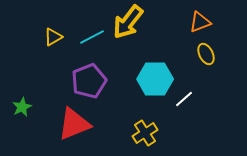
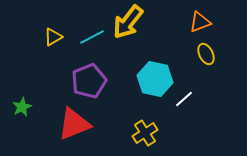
cyan hexagon: rotated 12 degrees clockwise
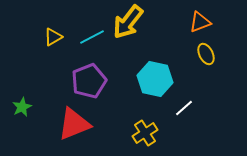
white line: moved 9 px down
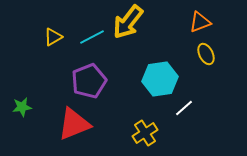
cyan hexagon: moved 5 px right; rotated 20 degrees counterclockwise
green star: rotated 18 degrees clockwise
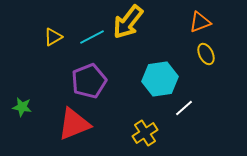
green star: rotated 18 degrees clockwise
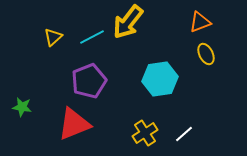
yellow triangle: rotated 12 degrees counterclockwise
white line: moved 26 px down
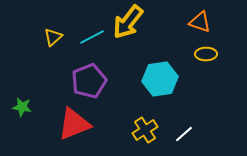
orange triangle: rotated 40 degrees clockwise
yellow ellipse: rotated 65 degrees counterclockwise
yellow cross: moved 3 px up
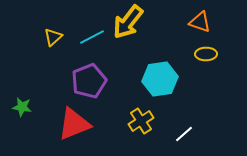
yellow cross: moved 4 px left, 9 px up
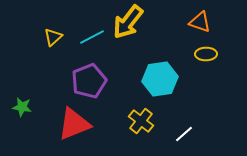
yellow cross: rotated 20 degrees counterclockwise
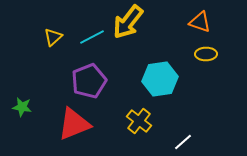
yellow cross: moved 2 px left
white line: moved 1 px left, 8 px down
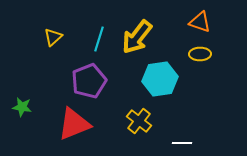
yellow arrow: moved 9 px right, 15 px down
cyan line: moved 7 px right, 2 px down; rotated 45 degrees counterclockwise
yellow ellipse: moved 6 px left
white line: moved 1 px left, 1 px down; rotated 42 degrees clockwise
